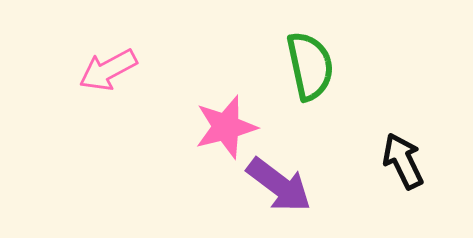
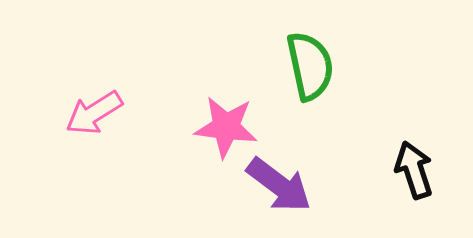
pink arrow: moved 14 px left, 43 px down; rotated 4 degrees counterclockwise
pink star: rotated 22 degrees clockwise
black arrow: moved 11 px right, 9 px down; rotated 8 degrees clockwise
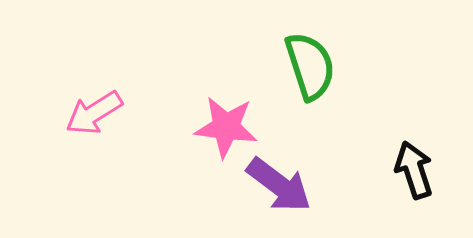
green semicircle: rotated 6 degrees counterclockwise
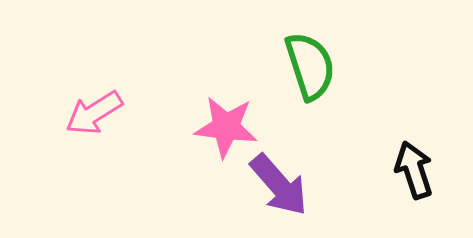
purple arrow: rotated 12 degrees clockwise
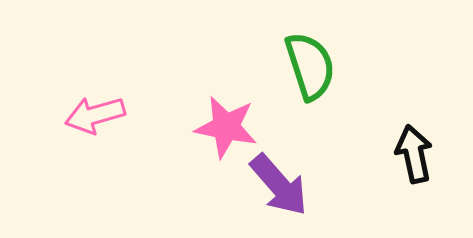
pink arrow: moved 1 px right, 2 px down; rotated 16 degrees clockwise
pink star: rotated 4 degrees clockwise
black arrow: moved 16 px up; rotated 6 degrees clockwise
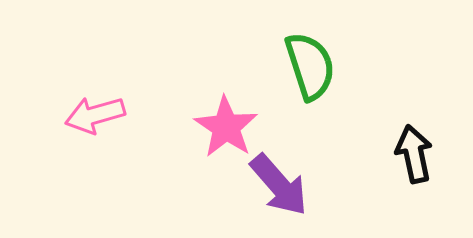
pink star: rotated 22 degrees clockwise
